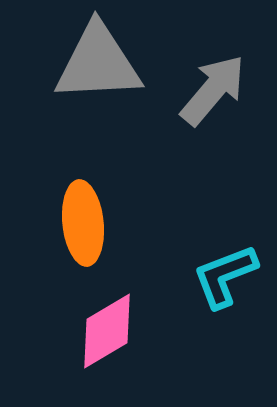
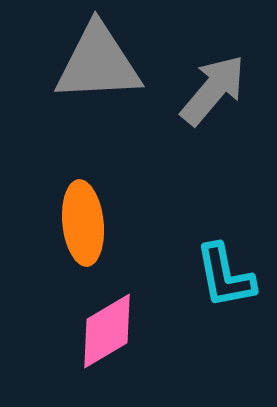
cyan L-shape: rotated 80 degrees counterclockwise
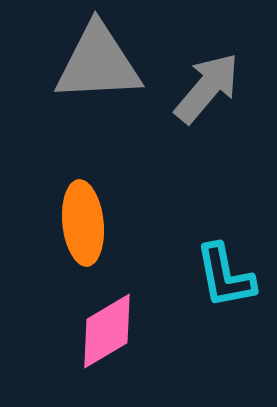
gray arrow: moved 6 px left, 2 px up
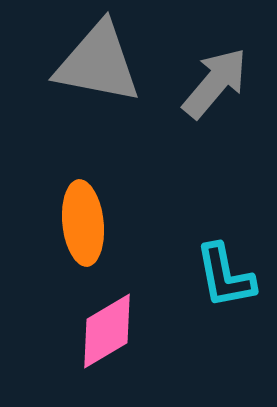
gray triangle: rotated 14 degrees clockwise
gray arrow: moved 8 px right, 5 px up
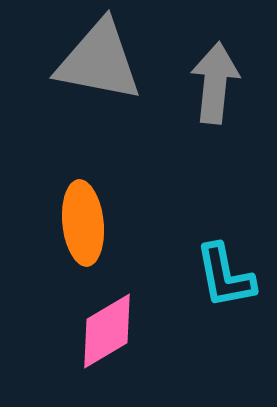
gray triangle: moved 1 px right, 2 px up
gray arrow: rotated 34 degrees counterclockwise
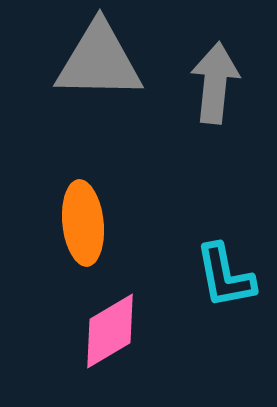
gray triangle: rotated 10 degrees counterclockwise
pink diamond: moved 3 px right
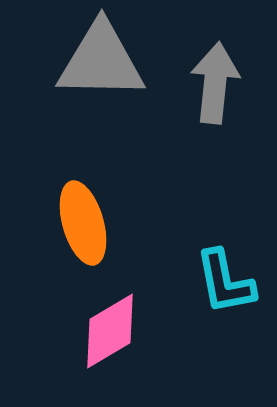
gray triangle: moved 2 px right
orange ellipse: rotated 10 degrees counterclockwise
cyan L-shape: moved 6 px down
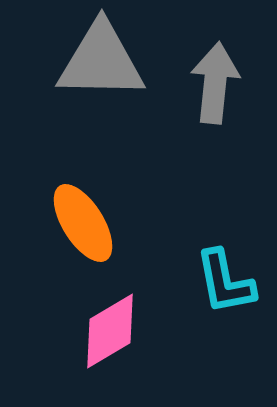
orange ellipse: rotated 16 degrees counterclockwise
